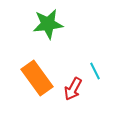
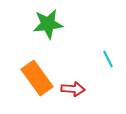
cyan line: moved 13 px right, 12 px up
red arrow: rotated 115 degrees counterclockwise
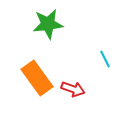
cyan line: moved 3 px left
red arrow: rotated 15 degrees clockwise
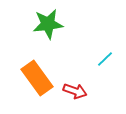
cyan line: rotated 72 degrees clockwise
red arrow: moved 2 px right, 2 px down
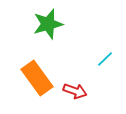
green star: rotated 8 degrees counterclockwise
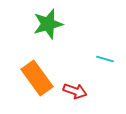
cyan line: rotated 60 degrees clockwise
